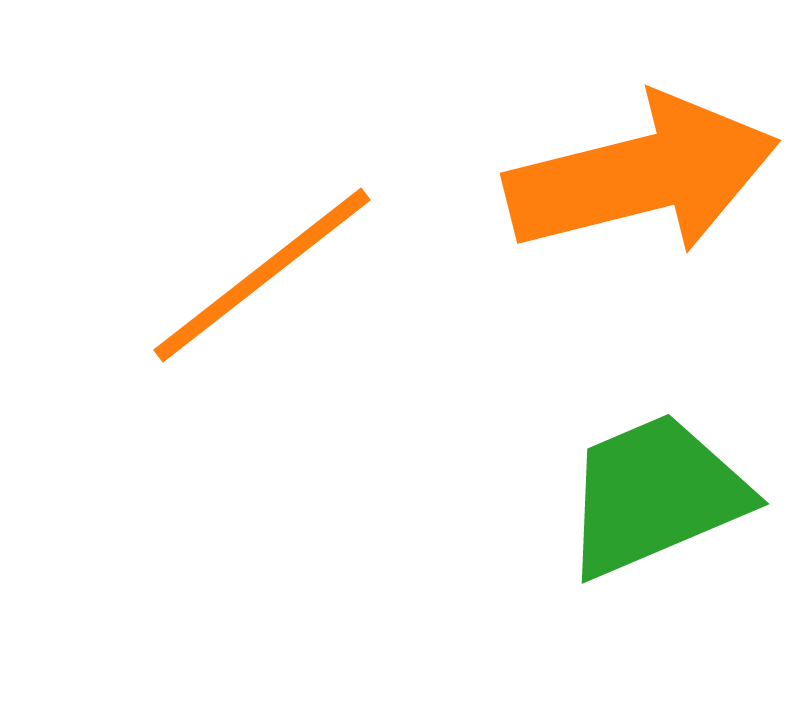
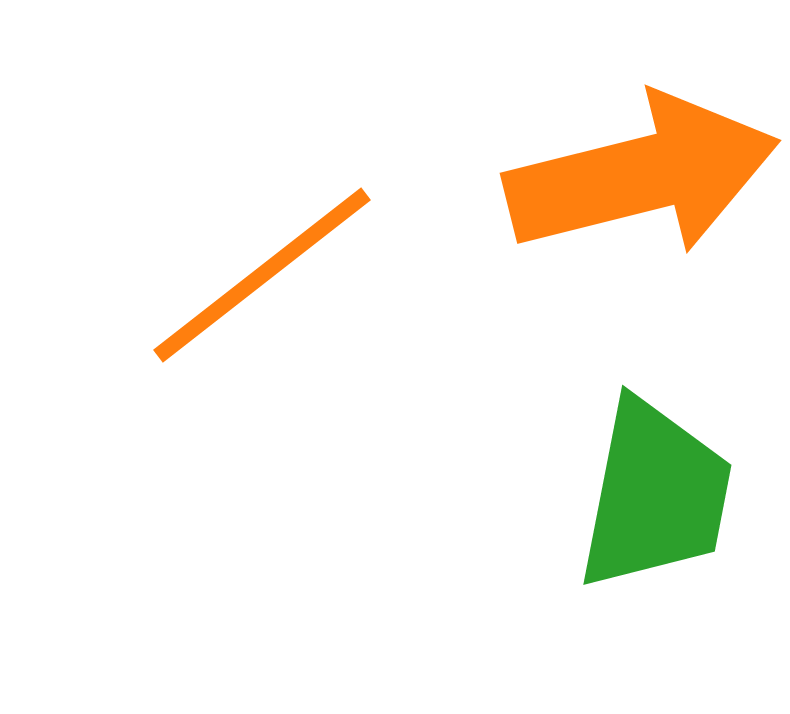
green trapezoid: rotated 124 degrees clockwise
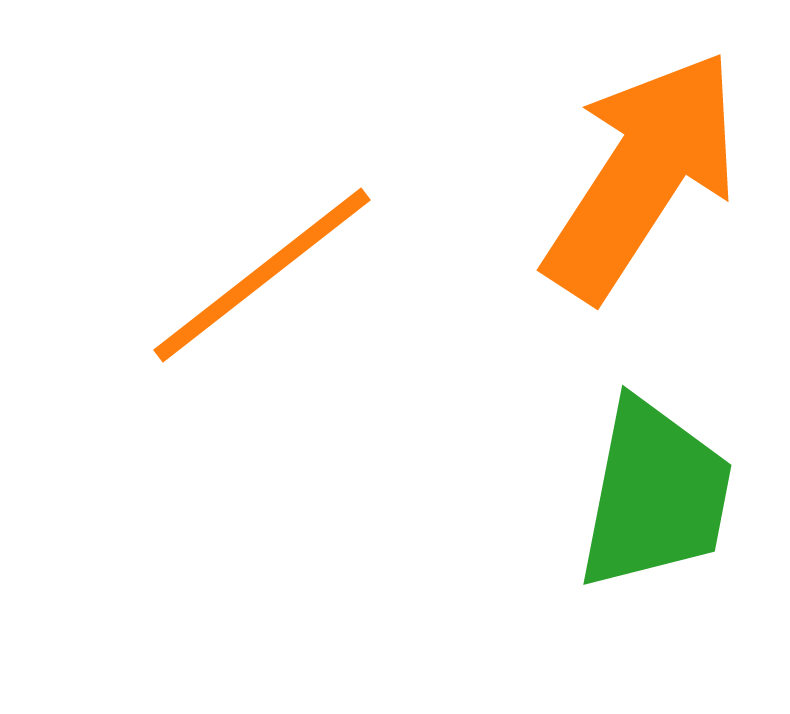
orange arrow: rotated 43 degrees counterclockwise
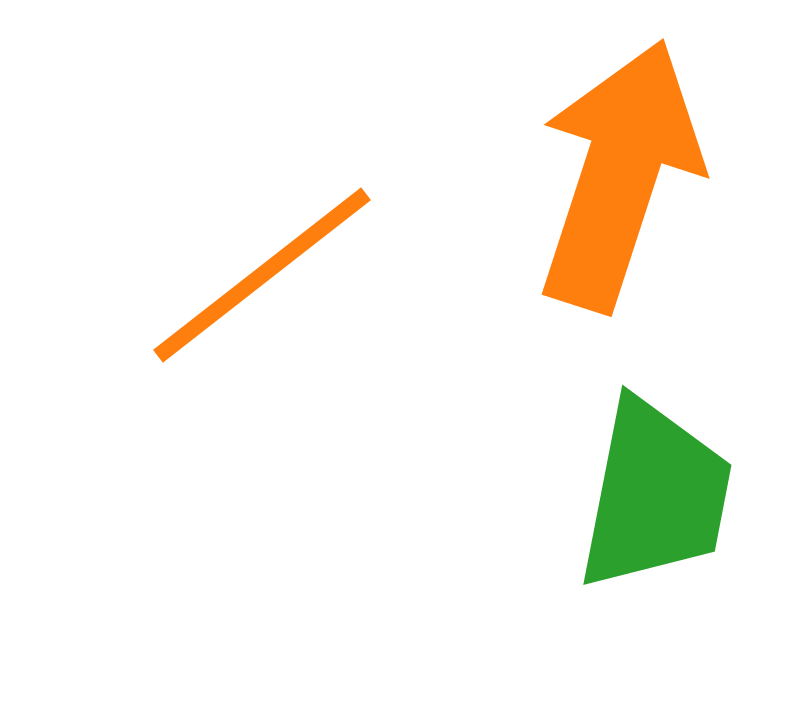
orange arrow: moved 23 px left; rotated 15 degrees counterclockwise
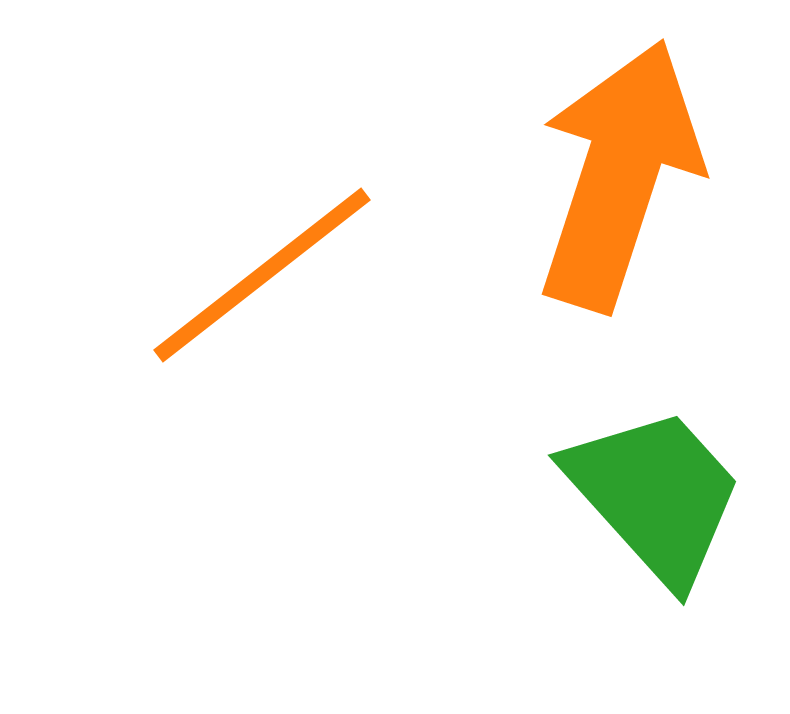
green trapezoid: rotated 53 degrees counterclockwise
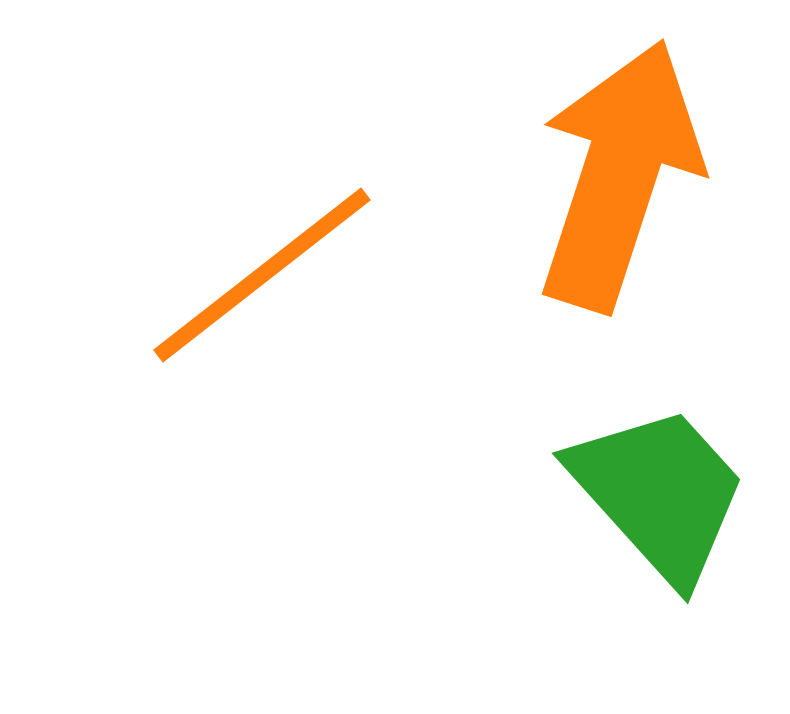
green trapezoid: moved 4 px right, 2 px up
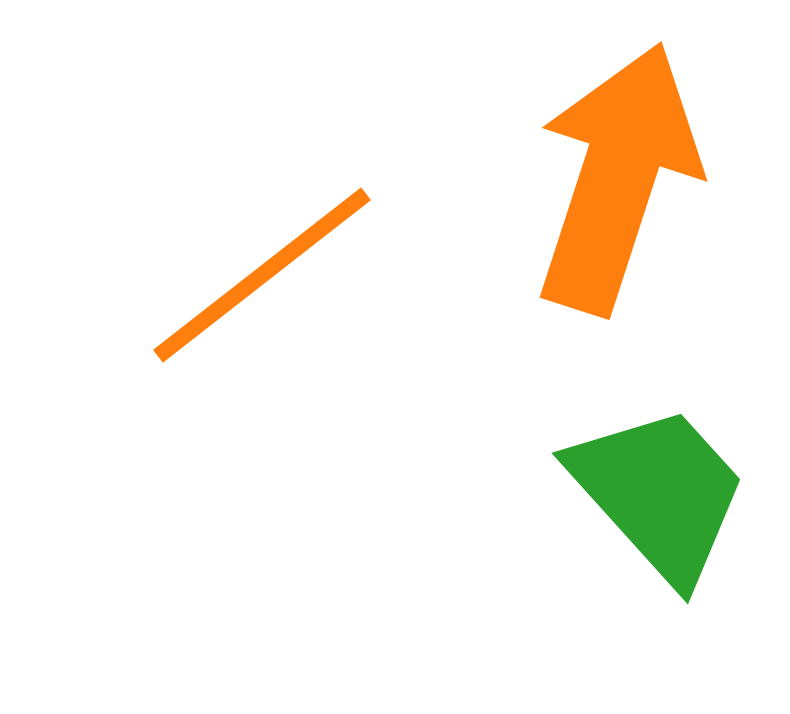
orange arrow: moved 2 px left, 3 px down
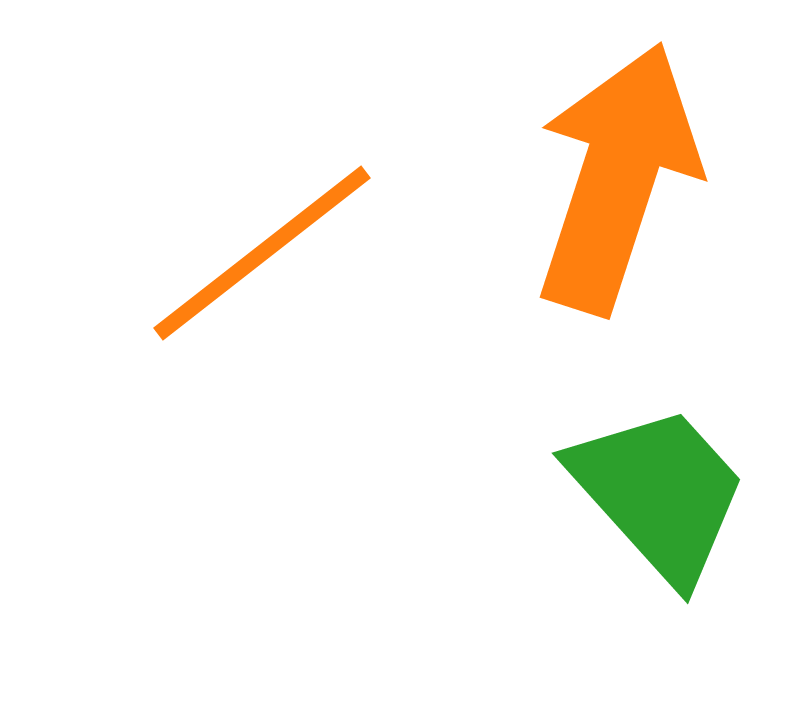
orange line: moved 22 px up
